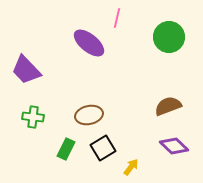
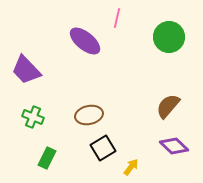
purple ellipse: moved 4 px left, 2 px up
brown semicircle: rotated 28 degrees counterclockwise
green cross: rotated 15 degrees clockwise
green rectangle: moved 19 px left, 9 px down
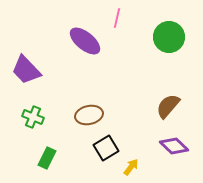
black square: moved 3 px right
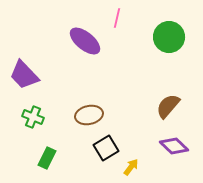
purple trapezoid: moved 2 px left, 5 px down
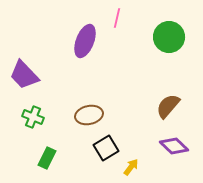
purple ellipse: rotated 72 degrees clockwise
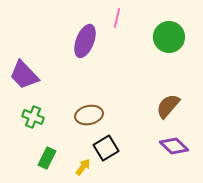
yellow arrow: moved 48 px left
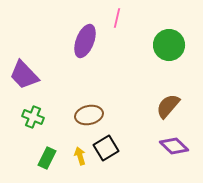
green circle: moved 8 px down
yellow arrow: moved 3 px left, 11 px up; rotated 54 degrees counterclockwise
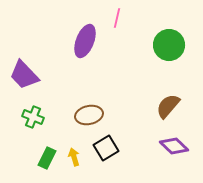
yellow arrow: moved 6 px left, 1 px down
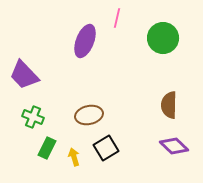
green circle: moved 6 px left, 7 px up
brown semicircle: moved 1 px right, 1 px up; rotated 40 degrees counterclockwise
green rectangle: moved 10 px up
